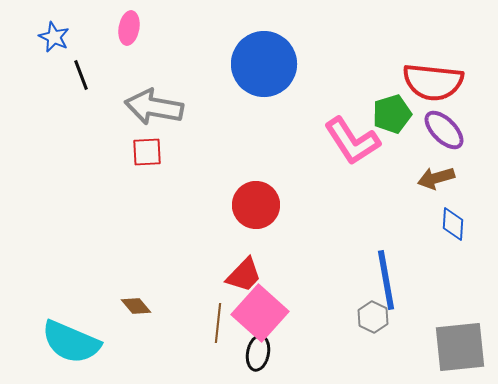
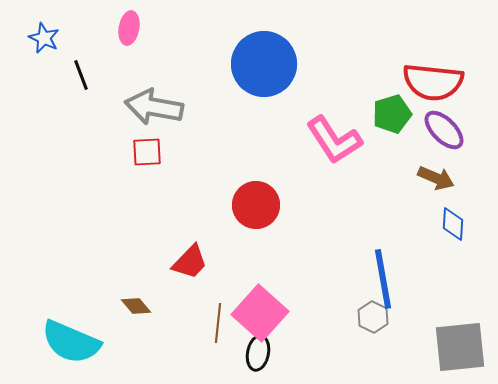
blue star: moved 10 px left, 1 px down
pink L-shape: moved 18 px left, 1 px up
brown arrow: rotated 141 degrees counterclockwise
red trapezoid: moved 54 px left, 13 px up
blue line: moved 3 px left, 1 px up
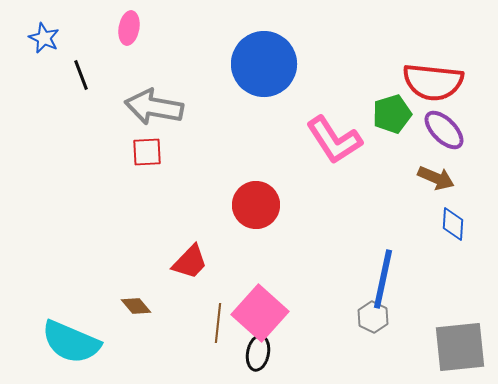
blue line: rotated 22 degrees clockwise
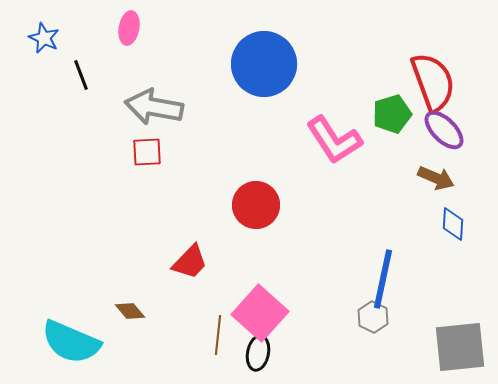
red semicircle: rotated 116 degrees counterclockwise
brown diamond: moved 6 px left, 5 px down
brown line: moved 12 px down
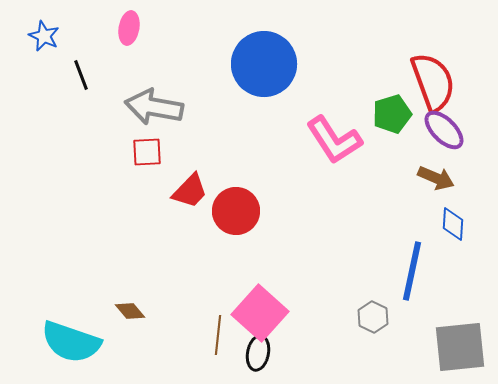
blue star: moved 2 px up
red circle: moved 20 px left, 6 px down
red trapezoid: moved 71 px up
blue line: moved 29 px right, 8 px up
cyan semicircle: rotated 4 degrees counterclockwise
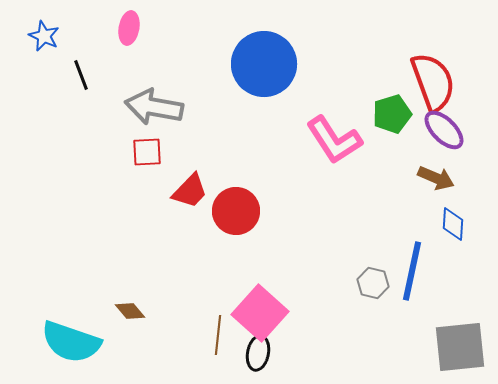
gray hexagon: moved 34 px up; rotated 12 degrees counterclockwise
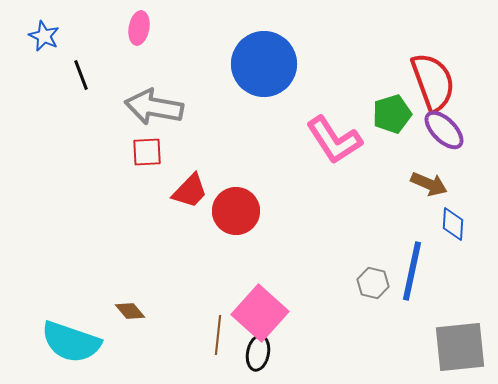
pink ellipse: moved 10 px right
brown arrow: moved 7 px left, 6 px down
